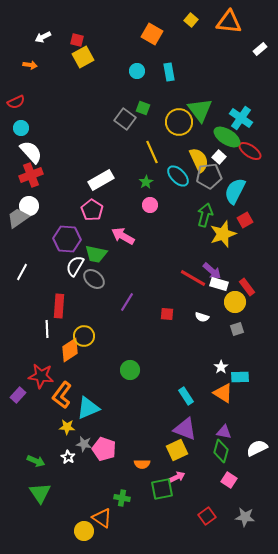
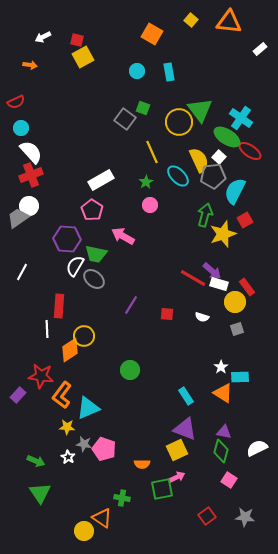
gray pentagon at (209, 176): moved 4 px right
purple line at (127, 302): moved 4 px right, 3 px down
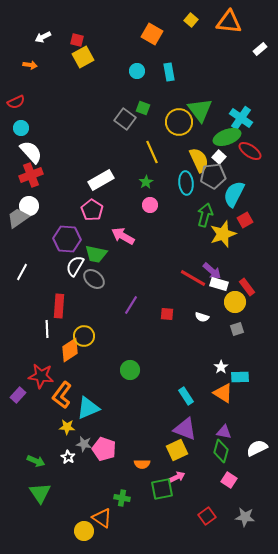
green ellipse at (227, 137): rotated 52 degrees counterclockwise
cyan ellipse at (178, 176): moved 8 px right, 7 px down; rotated 40 degrees clockwise
cyan semicircle at (235, 191): moved 1 px left, 3 px down
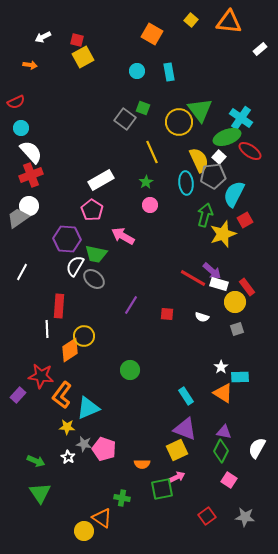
white semicircle at (257, 448): rotated 35 degrees counterclockwise
green diamond at (221, 451): rotated 10 degrees clockwise
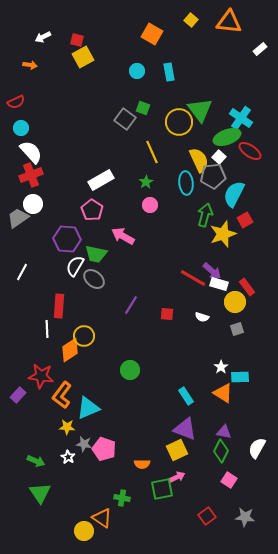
white circle at (29, 206): moved 4 px right, 2 px up
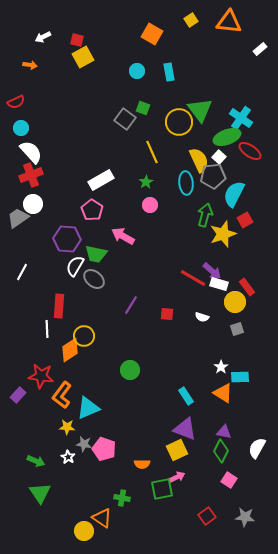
yellow square at (191, 20): rotated 16 degrees clockwise
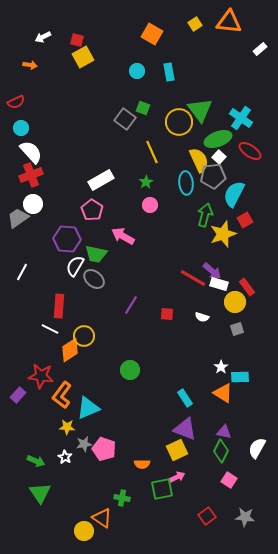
yellow square at (191, 20): moved 4 px right, 4 px down
green ellipse at (227, 137): moved 9 px left, 2 px down
white line at (47, 329): moved 3 px right; rotated 60 degrees counterclockwise
cyan rectangle at (186, 396): moved 1 px left, 2 px down
gray star at (84, 444): rotated 21 degrees counterclockwise
white star at (68, 457): moved 3 px left
